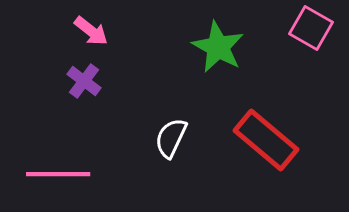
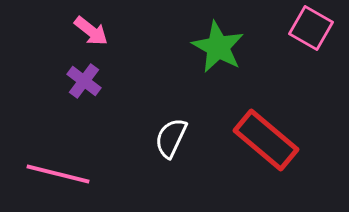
pink line: rotated 14 degrees clockwise
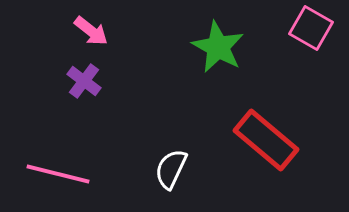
white semicircle: moved 31 px down
